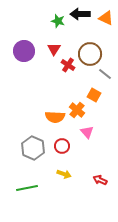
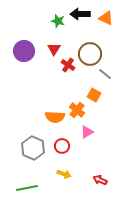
pink triangle: rotated 40 degrees clockwise
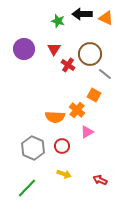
black arrow: moved 2 px right
purple circle: moved 2 px up
green line: rotated 35 degrees counterclockwise
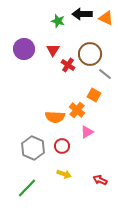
red triangle: moved 1 px left, 1 px down
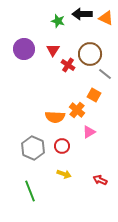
pink triangle: moved 2 px right
green line: moved 3 px right, 3 px down; rotated 65 degrees counterclockwise
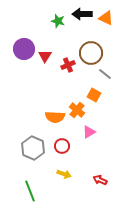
red triangle: moved 8 px left, 6 px down
brown circle: moved 1 px right, 1 px up
red cross: rotated 32 degrees clockwise
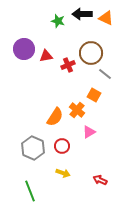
red triangle: moved 1 px right; rotated 48 degrees clockwise
orange semicircle: rotated 60 degrees counterclockwise
yellow arrow: moved 1 px left, 1 px up
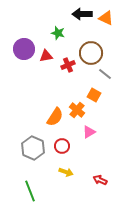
green star: moved 12 px down
yellow arrow: moved 3 px right, 1 px up
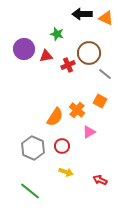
green star: moved 1 px left, 1 px down
brown circle: moved 2 px left
orange square: moved 6 px right, 6 px down
green line: rotated 30 degrees counterclockwise
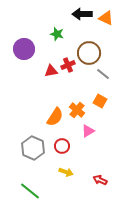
red triangle: moved 5 px right, 15 px down
gray line: moved 2 px left
pink triangle: moved 1 px left, 1 px up
